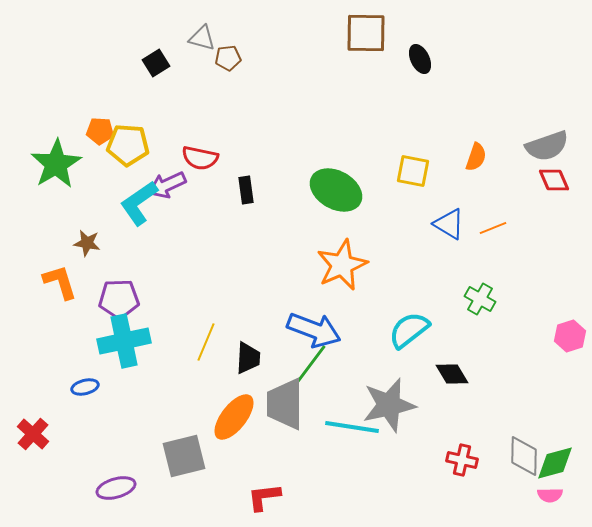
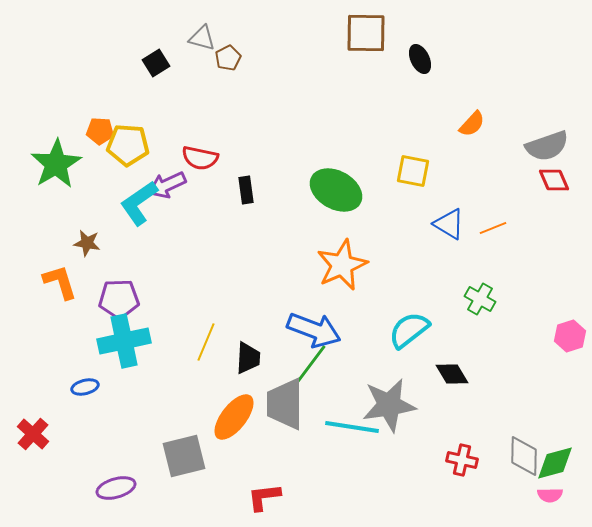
brown pentagon at (228, 58): rotated 20 degrees counterclockwise
orange semicircle at (476, 157): moved 4 px left, 33 px up; rotated 24 degrees clockwise
gray star at (389, 405): rotated 4 degrees clockwise
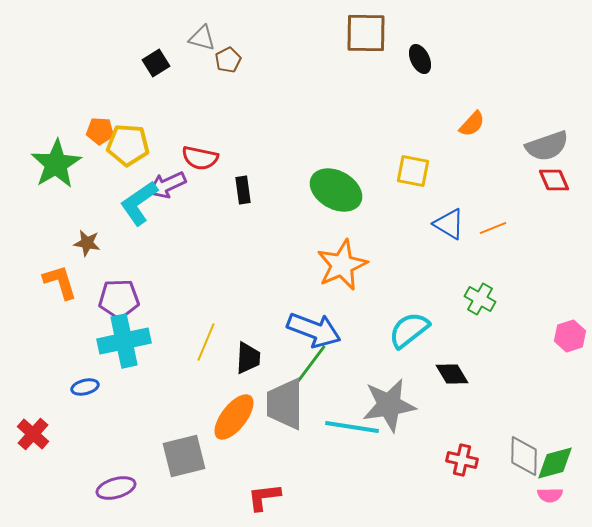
brown pentagon at (228, 58): moved 2 px down
black rectangle at (246, 190): moved 3 px left
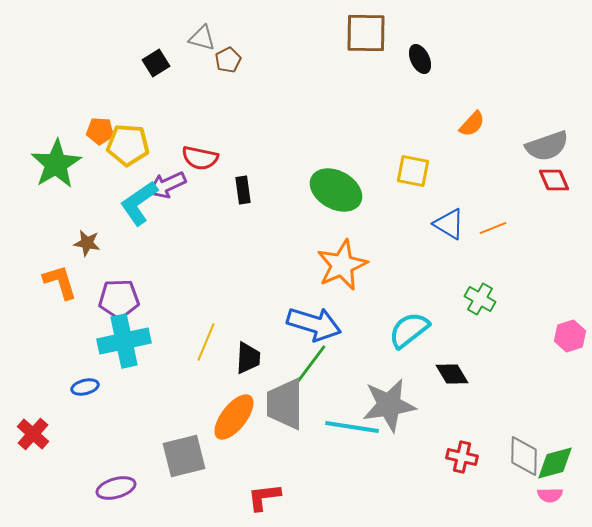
blue arrow at (314, 330): moved 6 px up; rotated 4 degrees counterclockwise
red cross at (462, 460): moved 3 px up
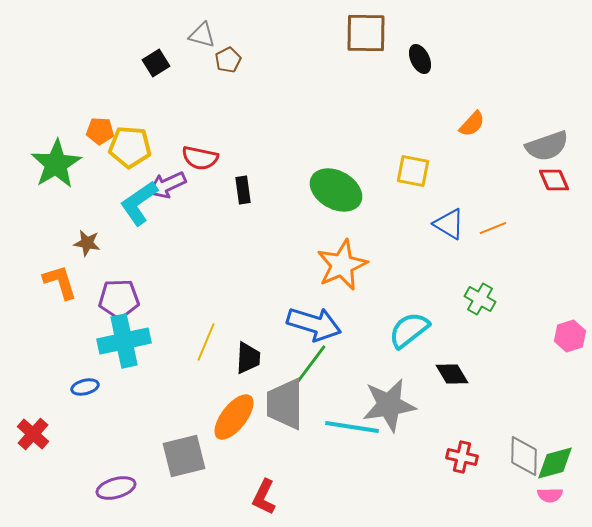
gray triangle at (202, 38): moved 3 px up
yellow pentagon at (128, 145): moved 2 px right, 2 px down
red L-shape at (264, 497): rotated 57 degrees counterclockwise
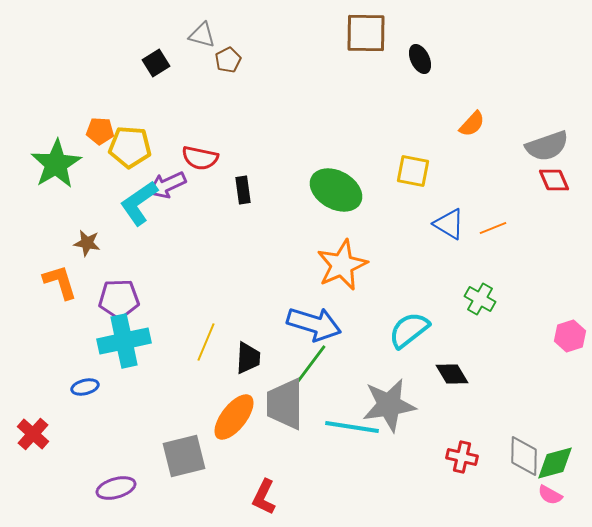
pink semicircle at (550, 495): rotated 30 degrees clockwise
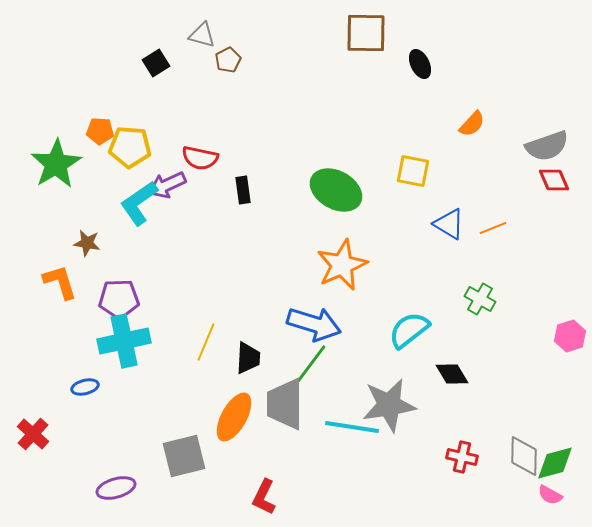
black ellipse at (420, 59): moved 5 px down
orange ellipse at (234, 417): rotated 9 degrees counterclockwise
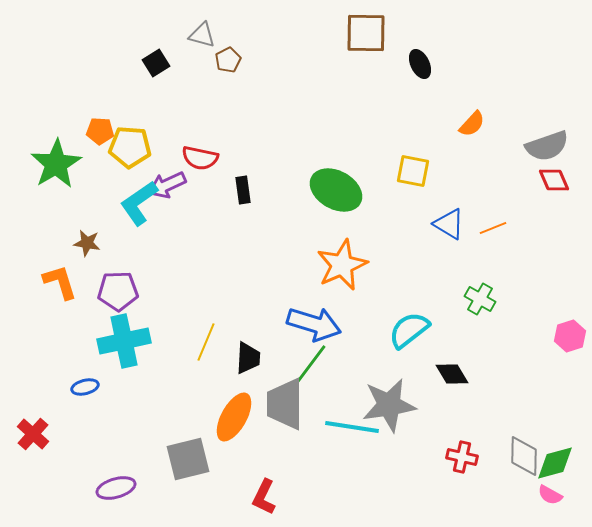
purple pentagon at (119, 299): moved 1 px left, 8 px up
gray square at (184, 456): moved 4 px right, 3 px down
